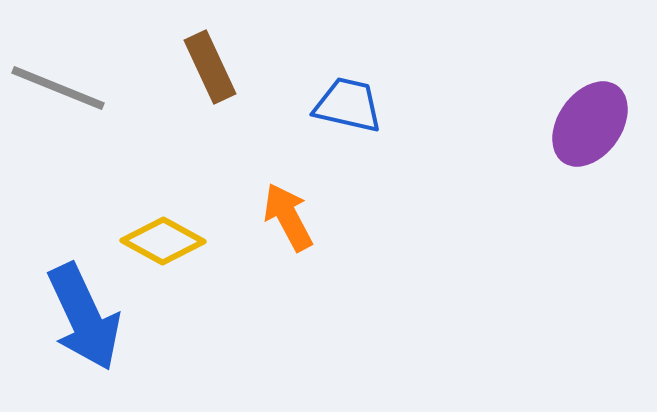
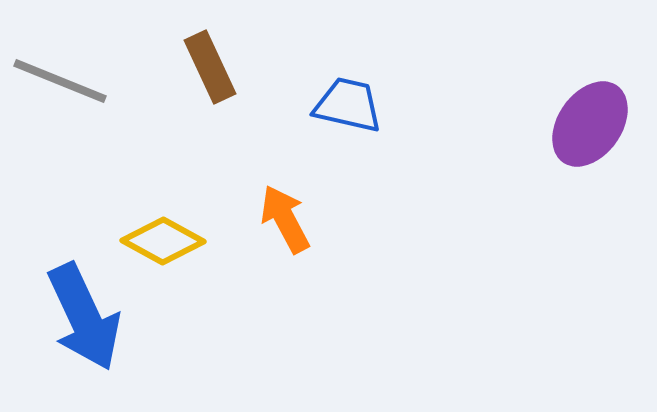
gray line: moved 2 px right, 7 px up
orange arrow: moved 3 px left, 2 px down
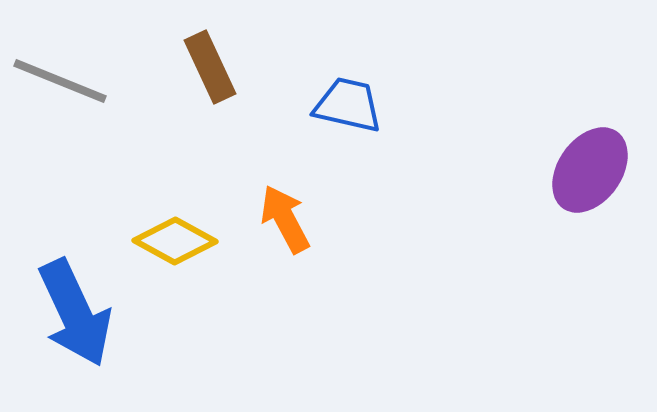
purple ellipse: moved 46 px down
yellow diamond: moved 12 px right
blue arrow: moved 9 px left, 4 px up
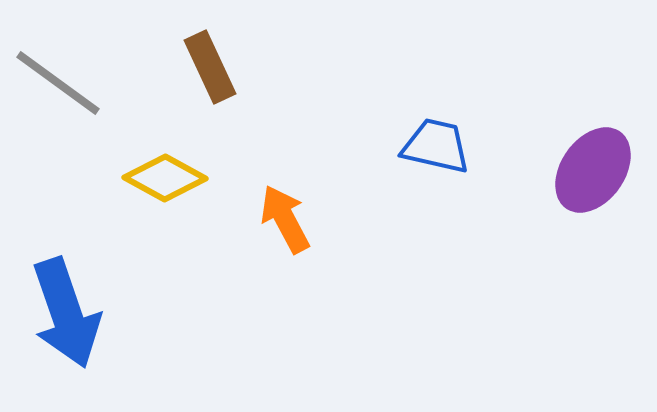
gray line: moved 2 px left, 2 px down; rotated 14 degrees clockwise
blue trapezoid: moved 88 px right, 41 px down
purple ellipse: moved 3 px right
yellow diamond: moved 10 px left, 63 px up
blue arrow: moved 9 px left; rotated 6 degrees clockwise
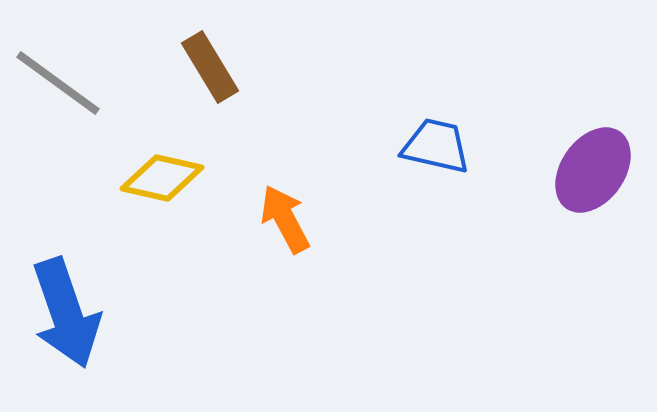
brown rectangle: rotated 6 degrees counterclockwise
yellow diamond: moved 3 px left; rotated 16 degrees counterclockwise
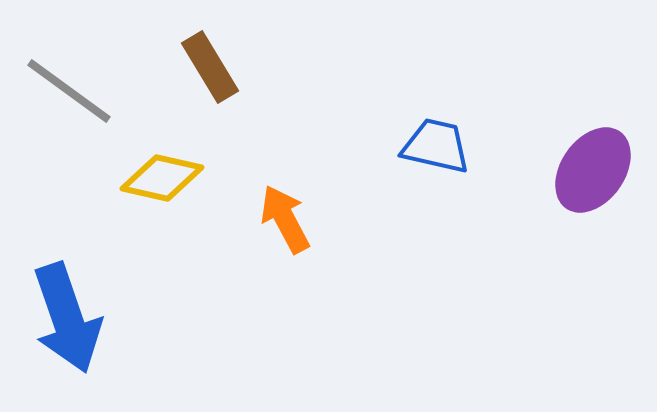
gray line: moved 11 px right, 8 px down
blue arrow: moved 1 px right, 5 px down
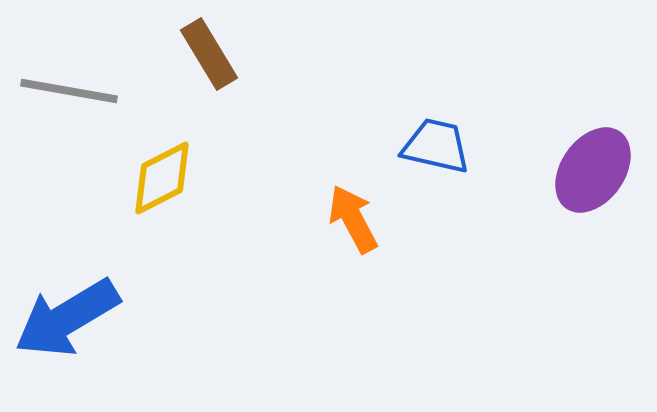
brown rectangle: moved 1 px left, 13 px up
gray line: rotated 26 degrees counterclockwise
yellow diamond: rotated 40 degrees counterclockwise
orange arrow: moved 68 px right
blue arrow: rotated 78 degrees clockwise
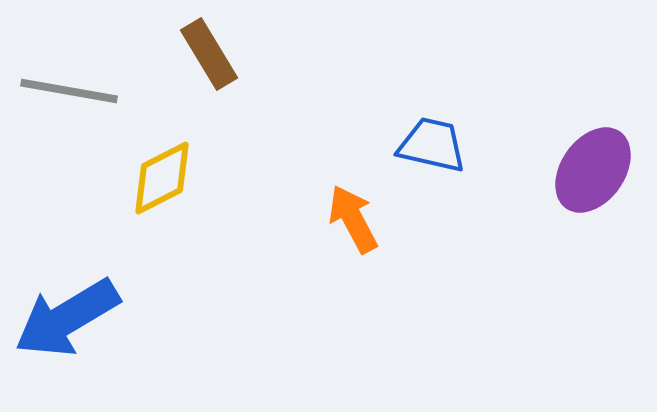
blue trapezoid: moved 4 px left, 1 px up
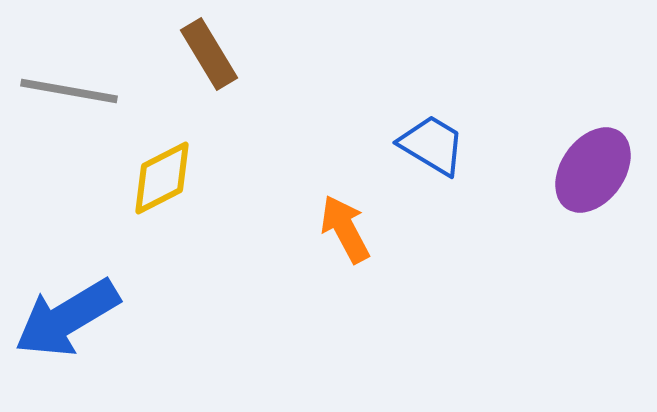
blue trapezoid: rotated 18 degrees clockwise
orange arrow: moved 8 px left, 10 px down
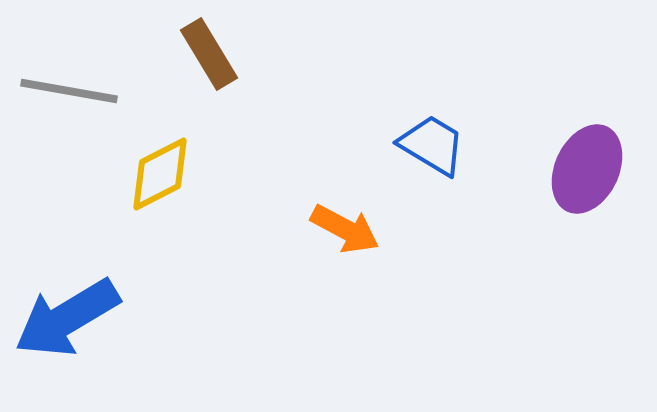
purple ellipse: moved 6 px left, 1 px up; rotated 10 degrees counterclockwise
yellow diamond: moved 2 px left, 4 px up
orange arrow: rotated 146 degrees clockwise
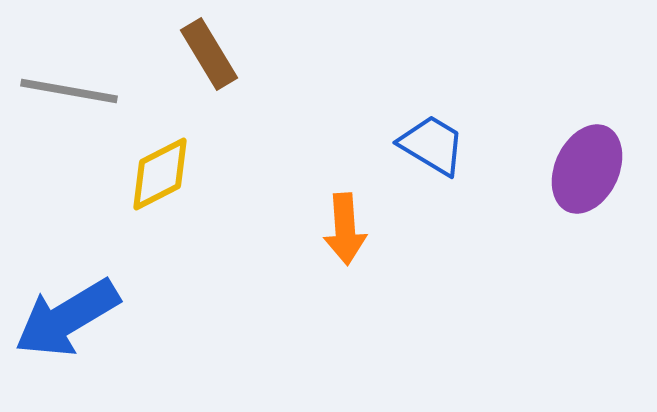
orange arrow: rotated 58 degrees clockwise
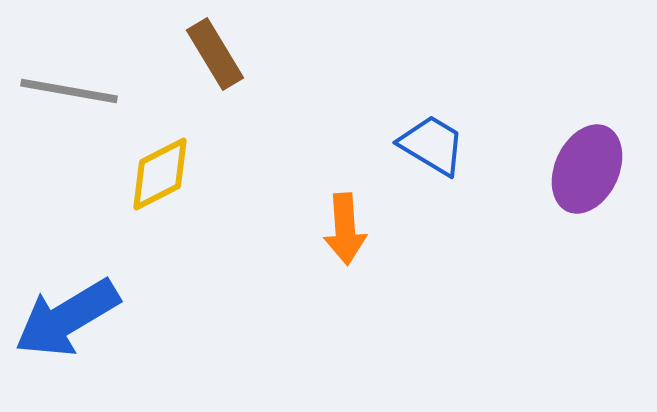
brown rectangle: moved 6 px right
